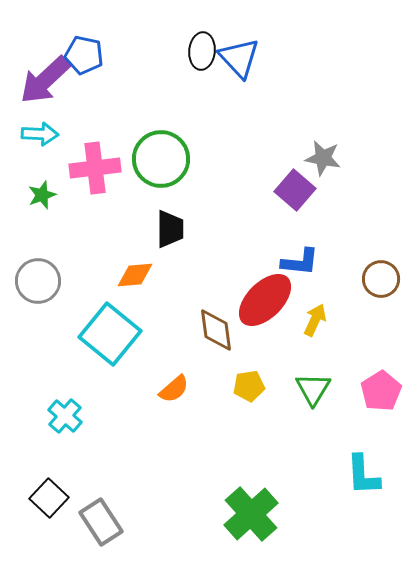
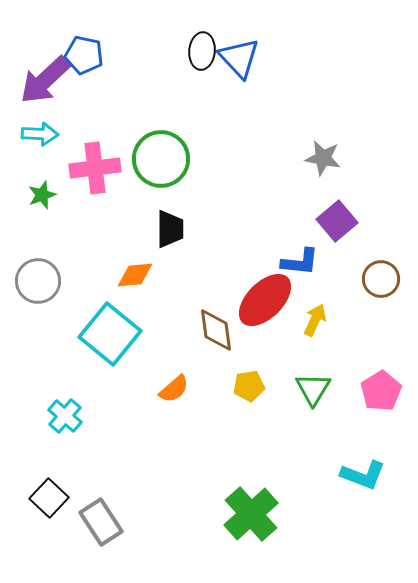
purple square: moved 42 px right, 31 px down; rotated 9 degrees clockwise
cyan L-shape: rotated 66 degrees counterclockwise
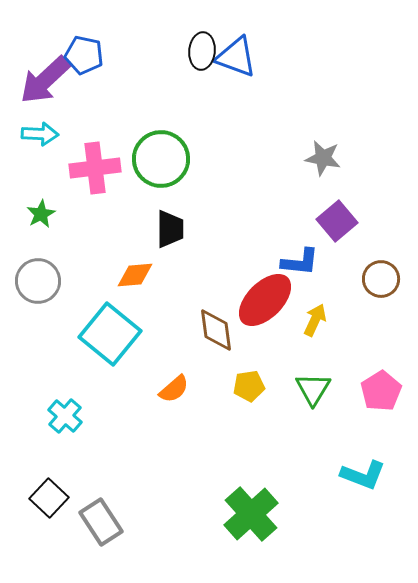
blue triangle: moved 3 px left, 1 px up; rotated 27 degrees counterclockwise
green star: moved 1 px left, 19 px down; rotated 8 degrees counterclockwise
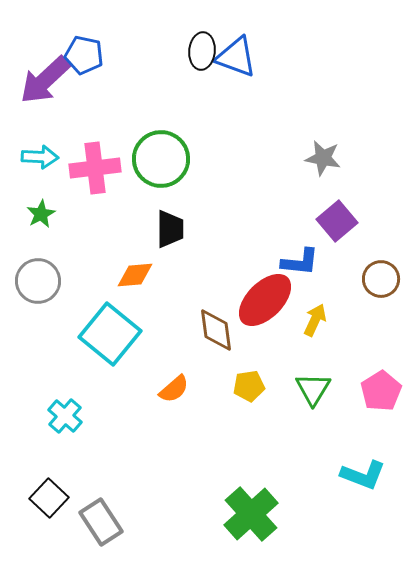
cyan arrow: moved 23 px down
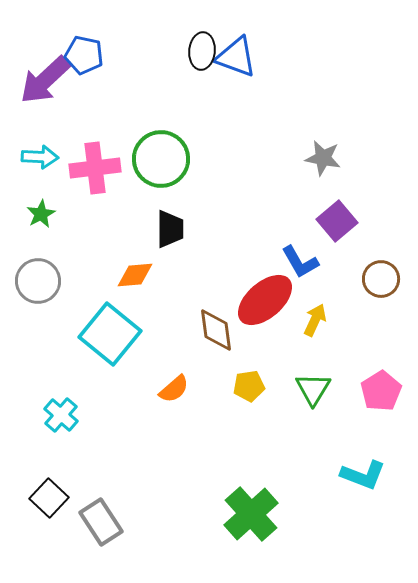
blue L-shape: rotated 54 degrees clockwise
red ellipse: rotated 4 degrees clockwise
cyan cross: moved 4 px left, 1 px up
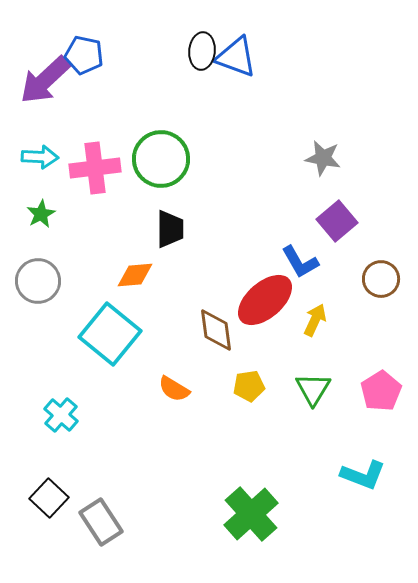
orange semicircle: rotated 72 degrees clockwise
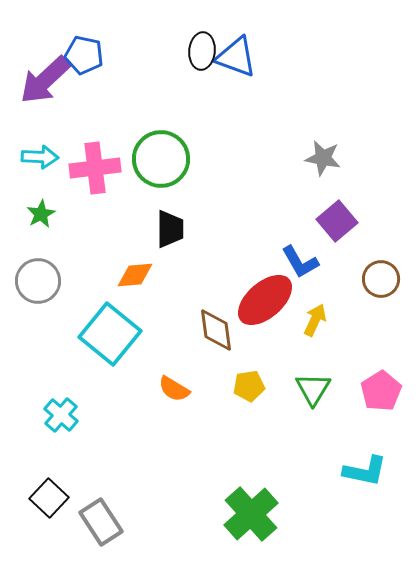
cyan L-shape: moved 2 px right, 4 px up; rotated 9 degrees counterclockwise
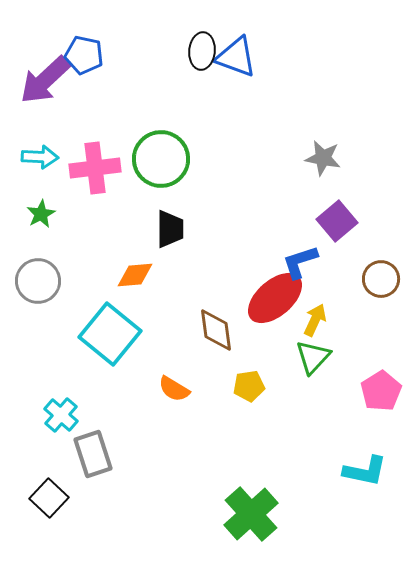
blue L-shape: rotated 102 degrees clockwise
red ellipse: moved 10 px right, 2 px up
green triangle: moved 32 px up; rotated 12 degrees clockwise
gray rectangle: moved 8 px left, 68 px up; rotated 15 degrees clockwise
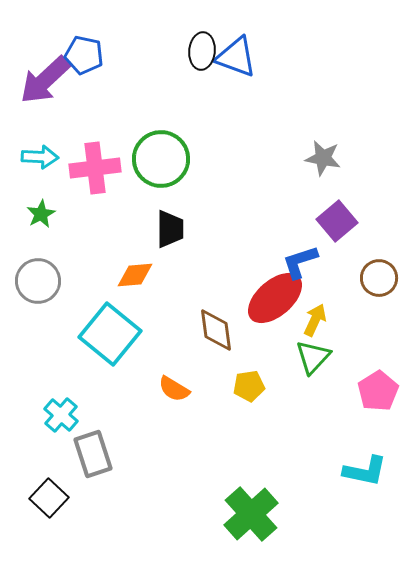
brown circle: moved 2 px left, 1 px up
pink pentagon: moved 3 px left
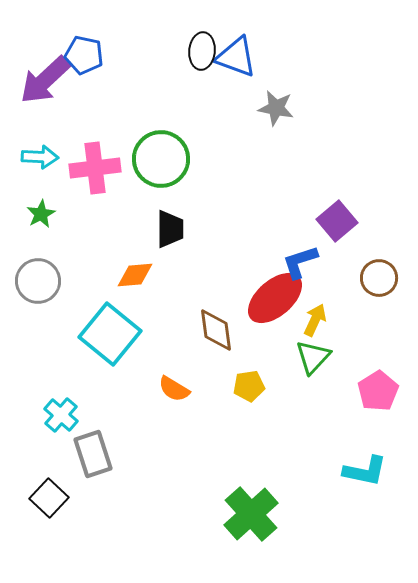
gray star: moved 47 px left, 50 px up
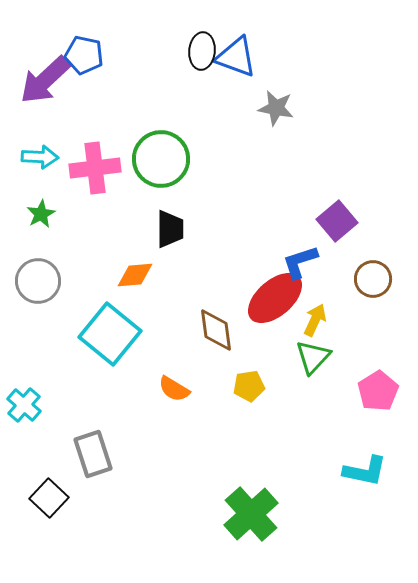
brown circle: moved 6 px left, 1 px down
cyan cross: moved 37 px left, 10 px up
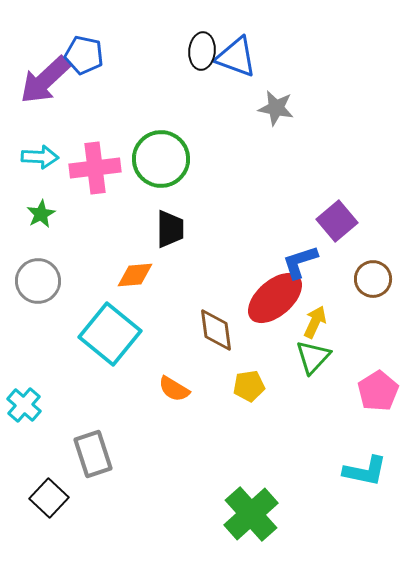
yellow arrow: moved 2 px down
